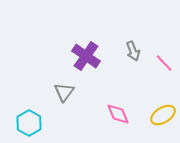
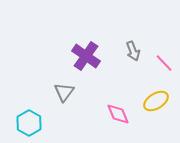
yellow ellipse: moved 7 px left, 14 px up
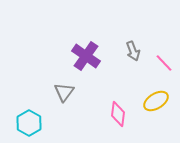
pink diamond: rotated 30 degrees clockwise
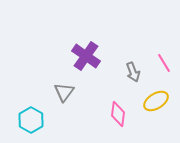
gray arrow: moved 21 px down
pink line: rotated 12 degrees clockwise
cyan hexagon: moved 2 px right, 3 px up
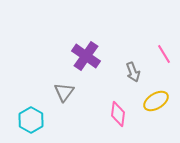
pink line: moved 9 px up
